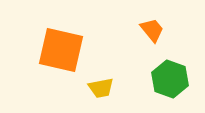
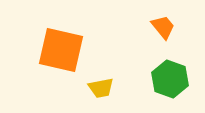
orange trapezoid: moved 11 px right, 3 px up
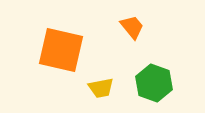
orange trapezoid: moved 31 px left
green hexagon: moved 16 px left, 4 px down
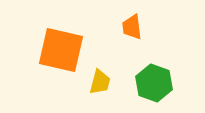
orange trapezoid: rotated 148 degrees counterclockwise
yellow trapezoid: moved 1 px left, 6 px up; rotated 64 degrees counterclockwise
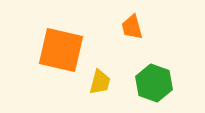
orange trapezoid: rotated 8 degrees counterclockwise
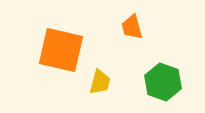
green hexagon: moved 9 px right, 1 px up
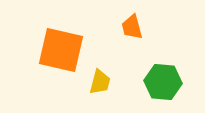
green hexagon: rotated 15 degrees counterclockwise
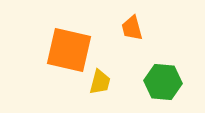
orange trapezoid: moved 1 px down
orange square: moved 8 px right
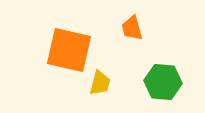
yellow trapezoid: moved 1 px down
